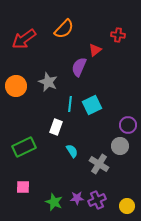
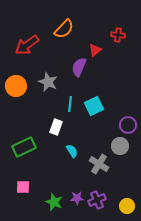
red arrow: moved 3 px right, 6 px down
cyan square: moved 2 px right, 1 px down
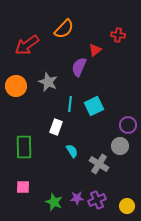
green rectangle: rotated 65 degrees counterclockwise
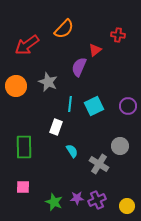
purple circle: moved 19 px up
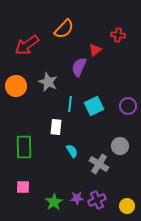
white rectangle: rotated 14 degrees counterclockwise
green star: rotated 18 degrees clockwise
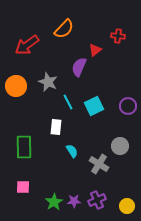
red cross: moved 1 px down
cyan line: moved 2 px left, 2 px up; rotated 35 degrees counterclockwise
purple star: moved 3 px left, 3 px down
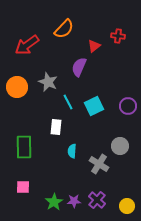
red triangle: moved 1 px left, 4 px up
orange circle: moved 1 px right, 1 px down
cyan semicircle: rotated 144 degrees counterclockwise
purple cross: rotated 24 degrees counterclockwise
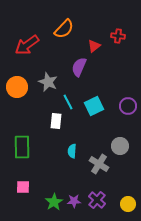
white rectangle: moved 6 px up
green rectangle: moved 2 px left
yellow circle: moved 1 px right, 2 px up
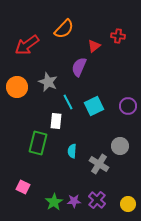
green rectangle: moved 16 px right, 4 px up; rotated 15 degrees clockwise
pink square: rotated 24 degrees clockwise
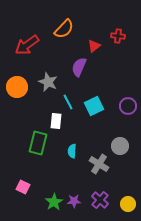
purple cross: moved 3 px right
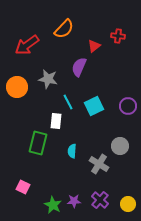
gray star: moved 3 px up; rotated 12 degrees counterclockwise
green star: moved 1 px left, 3 px down; rotated 12 degrees counterclockwise
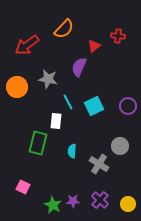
purple star: moved 1 px left
